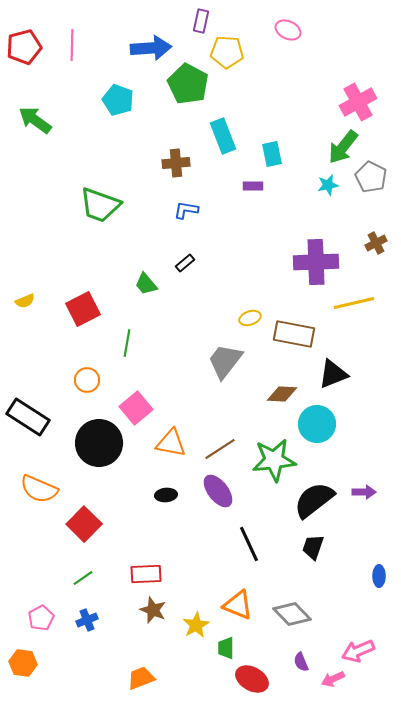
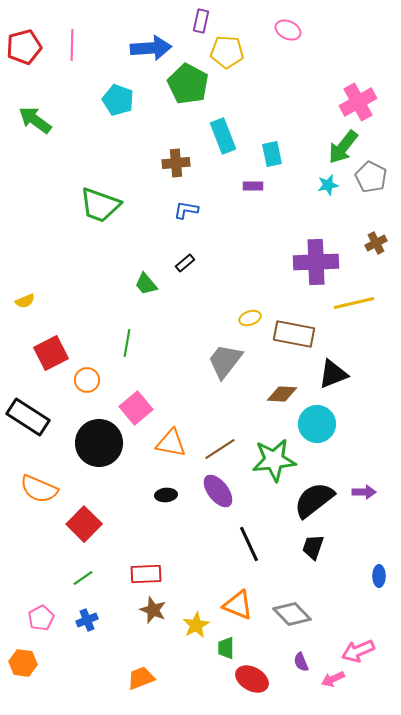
red square at (83, 309): moved 32 px left, 44 px down
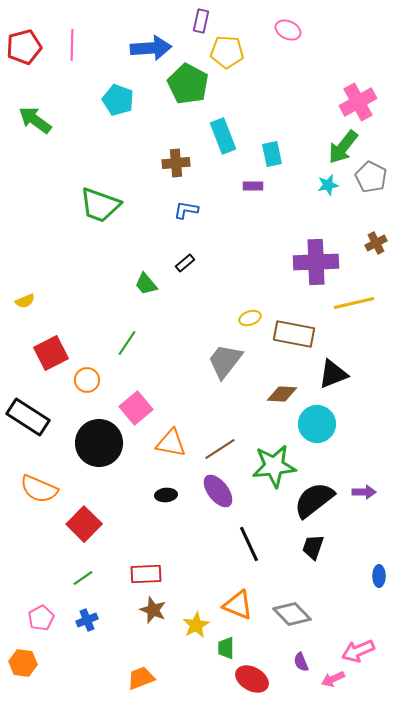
green line at (127, 343): rotated 24 degrees clockwise
green star at (274, 460): moved 6 px down
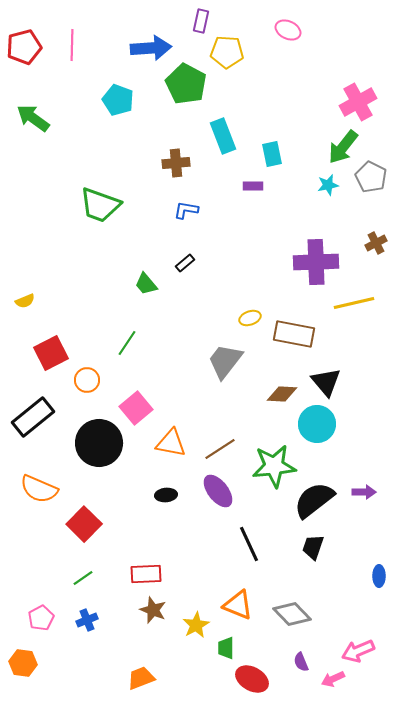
green pentagon at (188, 84): moved 2 px left
green arrow at (35, 120): moved 2 px left, 2 px up
black triangle at (333, 374): moved 7 px left, 8 px down; rotated 48 degrees counterclockwise
black rectangle at (28, 417): moved 5 px right; rotated 72 degrees counterclockwise
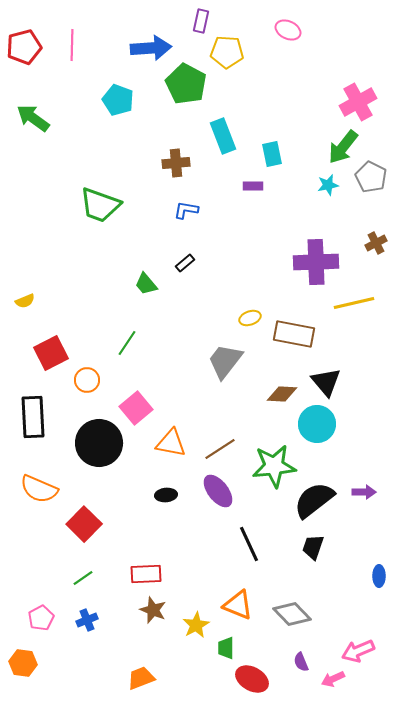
black rectangle at (33, 417): rotated 54 degrees counterclockwise
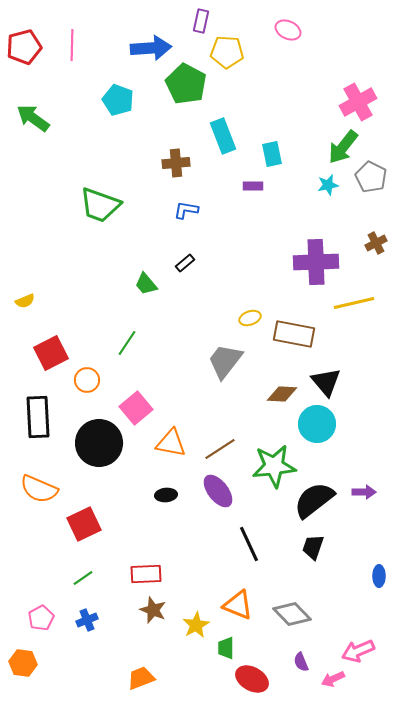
black rectangle at (33, 417): moved 5 px right
red square at (84, 524): rotated 20 degrees clockwise
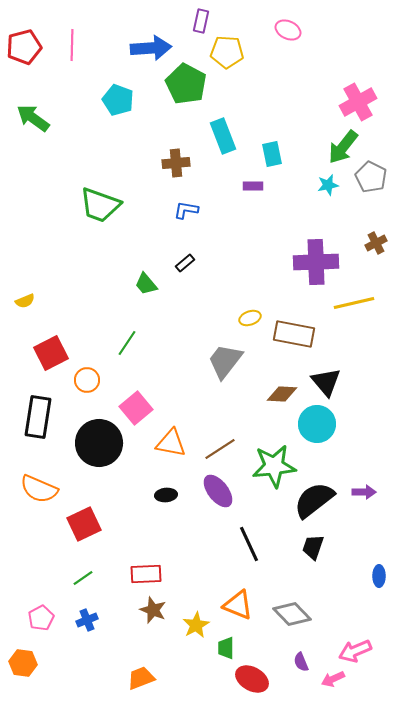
black rectangle at (38, 417): rotated 12 degrees clockwise
pink arrow at (358, 651): moved 3 px left
